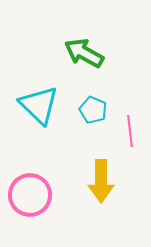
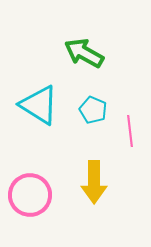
cyan triangle: rotated 12 degrees counterclockwise
yellow arrow: moved 7 px left, 1 px down
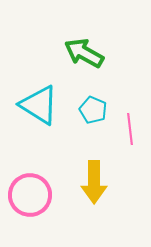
pink line: moved 2 px up
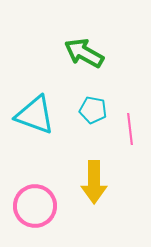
cyan triangle: moved 4 px left, 10 px down; rotated 12 degrees counterclockwise
cyan pentagon: rotated 12 degrees counterclockwise
pink circle: moved 5 px right, 11 px down
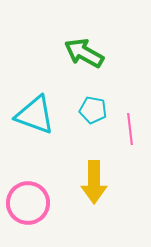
pink circle: moved 7 px left, 3 px up
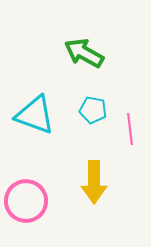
pink circle: moved 2 px left, 2 px up
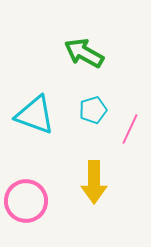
cyan pentagon: rotated 28 degrees counterclockwise
pink line: rotated 32 degrees clockwise
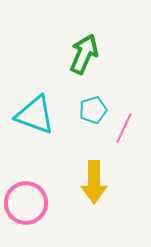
green arrow: moved 1 px down; rotated 84 degrees clockwise
pink line: moved 6 px left, 1 px up
pink circle: moved 2 px down
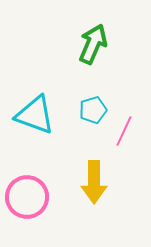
green arrow: moved 9 px right, 10 px up
pink line: moved 3 px down
pink circle: moved 1 px right, 6 px up
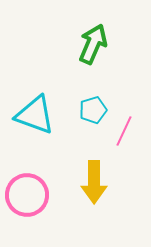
pink circle: moved 2 px up
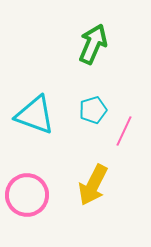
yellow arrow: moved 1 px left, 3 px down; rotated 27 degrees clockwise
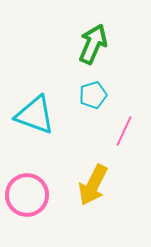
cyan pentagon: moved 15 px up
